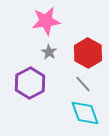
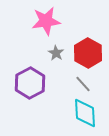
gray star: moved 7 px right, 1 px down
cyan diamond: rotated 16 degrees clockwise
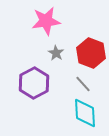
red hexagon: moved 3 px right; rotated 8 degrees counterclockwise
purple hexagon: moved 4 px right
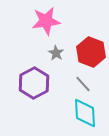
red hexagon: moved 1 px up
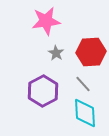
red hexagon: rotated 24 degrees counterclockwise
purple hexagon: moved 9 px right, 8 px down
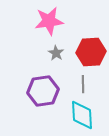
pink star: moved 3 px right
gray line: rotated 42 degrees clockwise
purple hexagon: rotated 20 degrees clockwise
cyan diamond: moved 3 px left, 2 px down
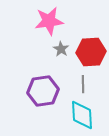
gray star: moved 5 px right, 4 px up
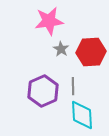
gray line: moved 10 px left, 2 px down
purple hexagon: rotated 16 degrees counterclockwise
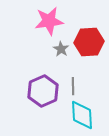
red hexagon: moved 2 px left, 10 px up
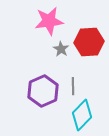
cyan diamond: rotated 48 degrees clockwise
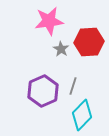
gray line: rotated 18 degrees clockwise
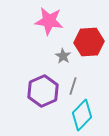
pink star: rotated 16 degrees clockwise
gray star: moved 2 px right, 7 px down
